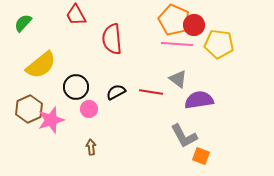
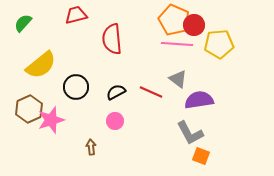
red trapezoid: rotated 105 degrees clockwise
yellow pentagon: rotated 12 degrees counterclockwise
red line: rotated 15 degrees clockwise
pink circle: moved 26 px right, 12 px down
gray L-shape: moved 6 px right, 3 px up
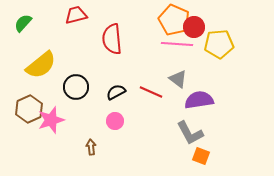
red circle: moved 2 px down
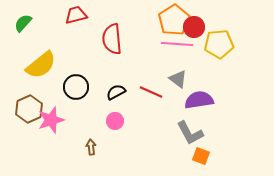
orange pentagon: rotated 16 degrees clockwise
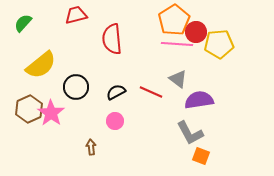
red circle: moved 2 px right, 5 px down
pink star: moved 7 px up; rotated 20 degrees counterclockwise
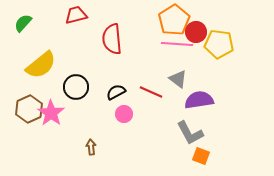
yellow pentagon: rotated 12 degrees clockwise
pink circle: moved 9 px right, 7 px up
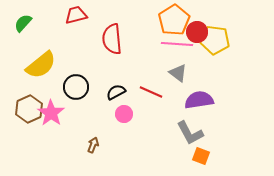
red circle: moved 1 px right
yellow pentagon: moved 4 px left, 4 px up
gray triangle: moved 6 px up
brown arrow: moved 2 px right, 2 px up; rotated 28 degrees clockwise
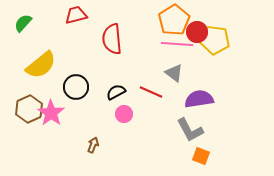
gray triangle: moved 4 px left
purple semicircle: moved 1 px up
gray L-shape: moved 3 px up
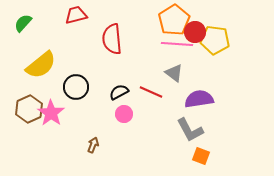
red circle: moved 2 px left
black semicircle: moved 3 px right
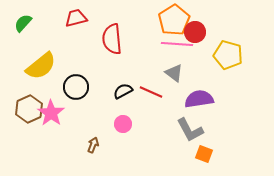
red trapezoid: moved 3 px down
yellow pentagon: moved 13 px right, 15 px down; rotated 8 degrees clockwise
yellow semicircle: moved 1 px down
black semicircle: moved 4 px right, 1 px up
pink circle: moved 1 px left, 10 px down
orange square: moved 3 px right, 2 px up
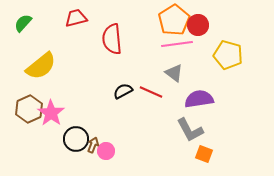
red circle: moved 3 px right, 7 px up
pink line: rotated 12 degrees counterclockwise
black circle: moved 52 px down
pink circle: moved 17 px left, 27 px down
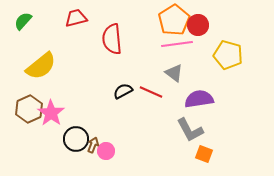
green semicircle: moved 2 px up
